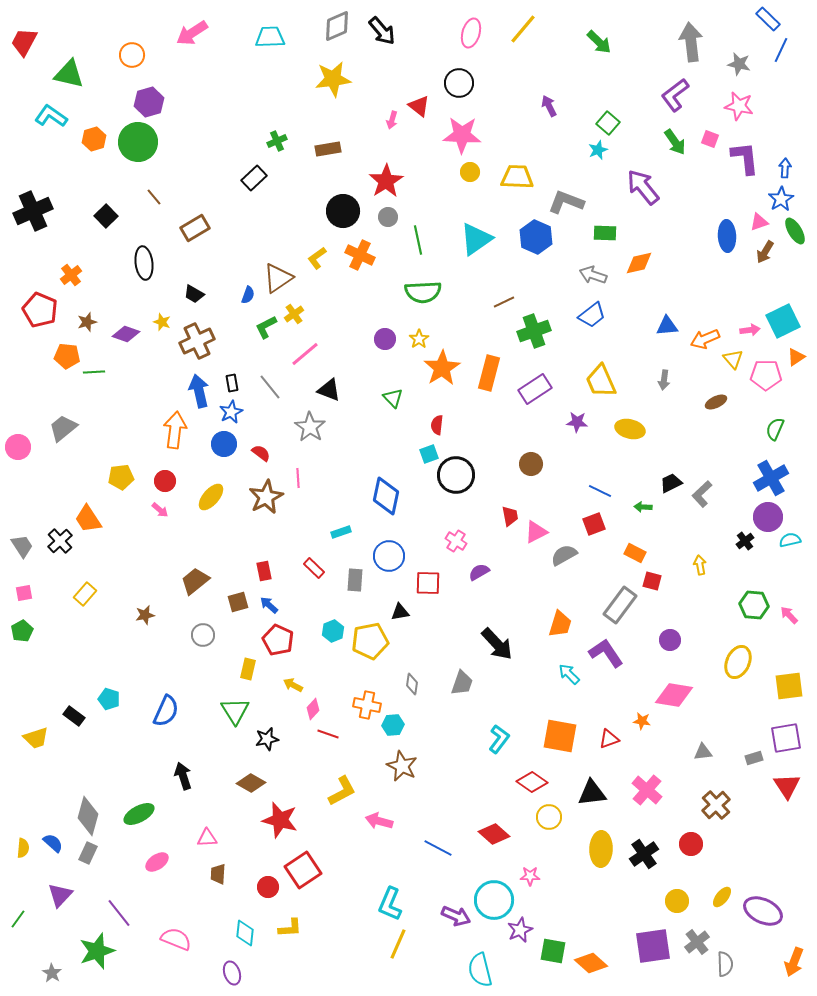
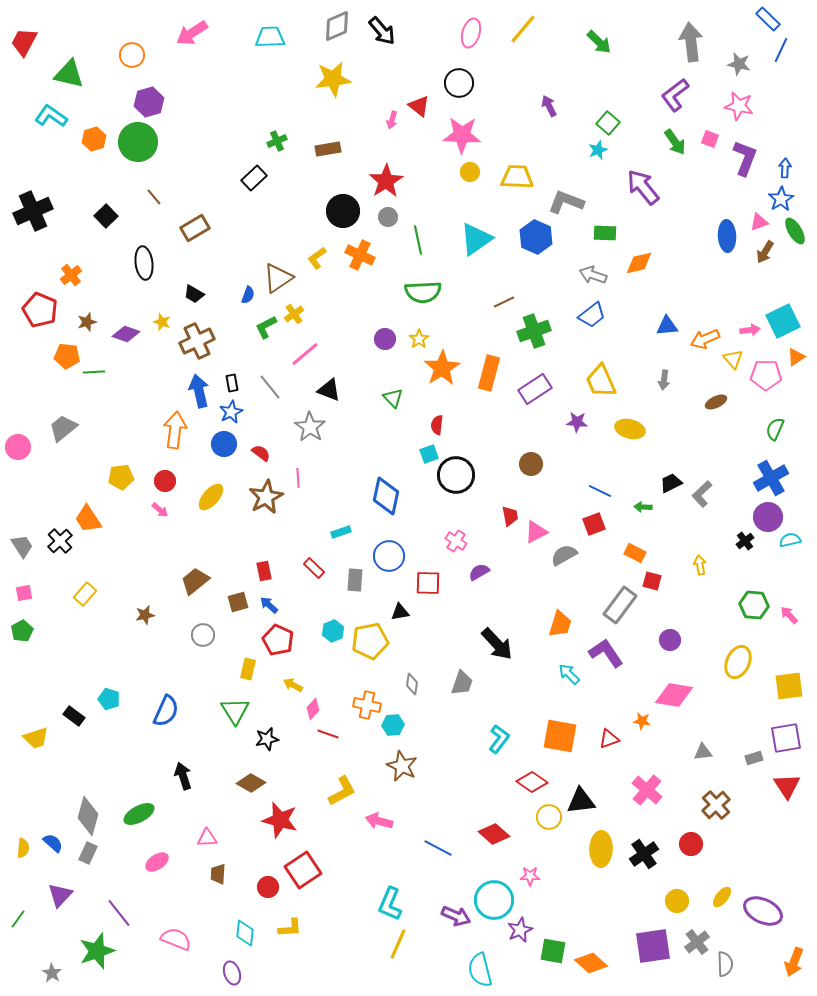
purple L-shape at (745, 158): rotated 27 degrees clockwise
black triangle at (592, 793): moved 11 px left, 8 px down
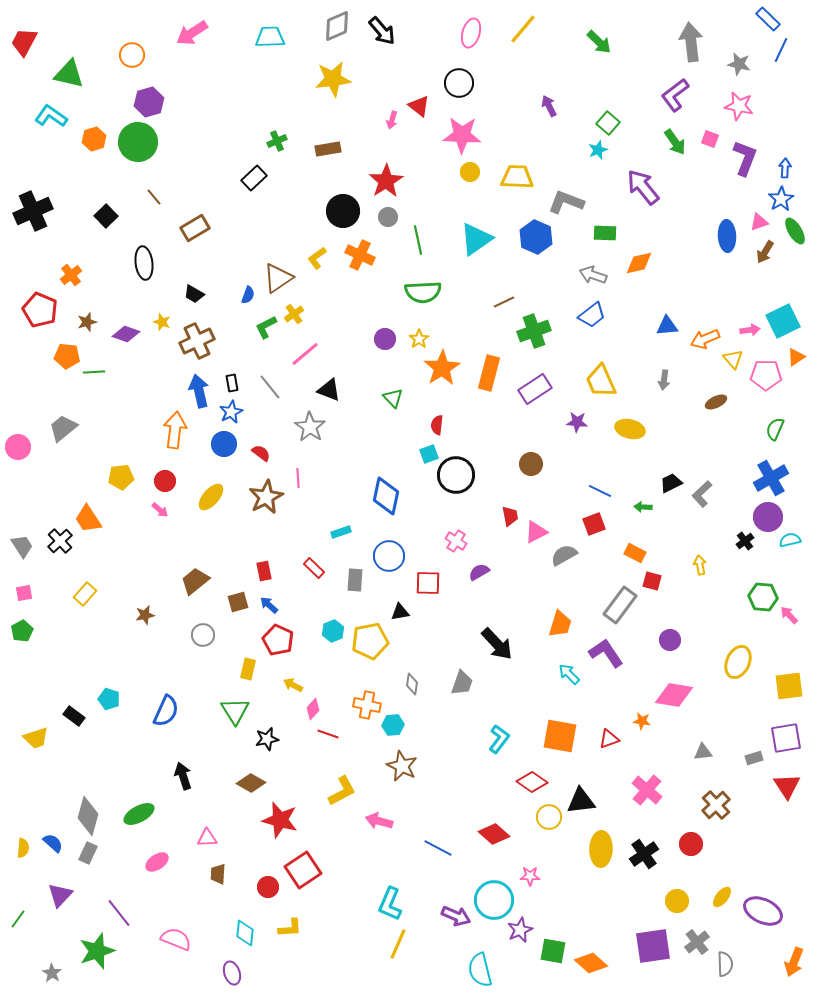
green hexagon at (754, 605): moved 9 px right, 8 px up
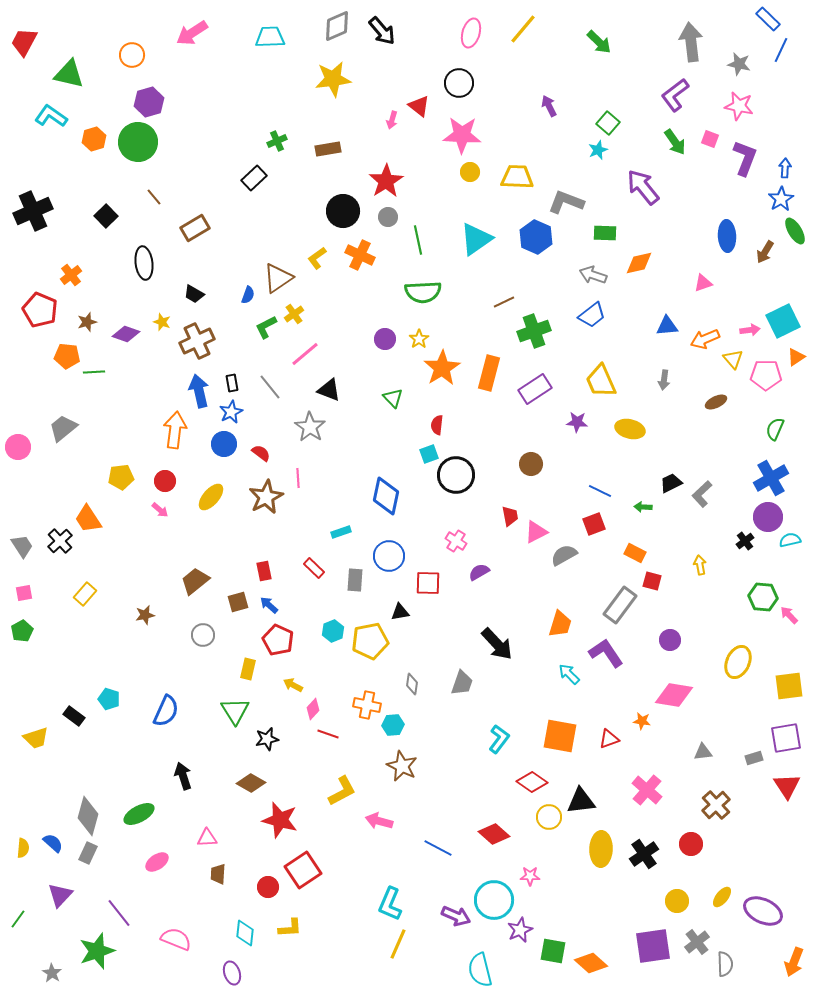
pink triangle at (759, 222): moved 56 px left, 61 px down
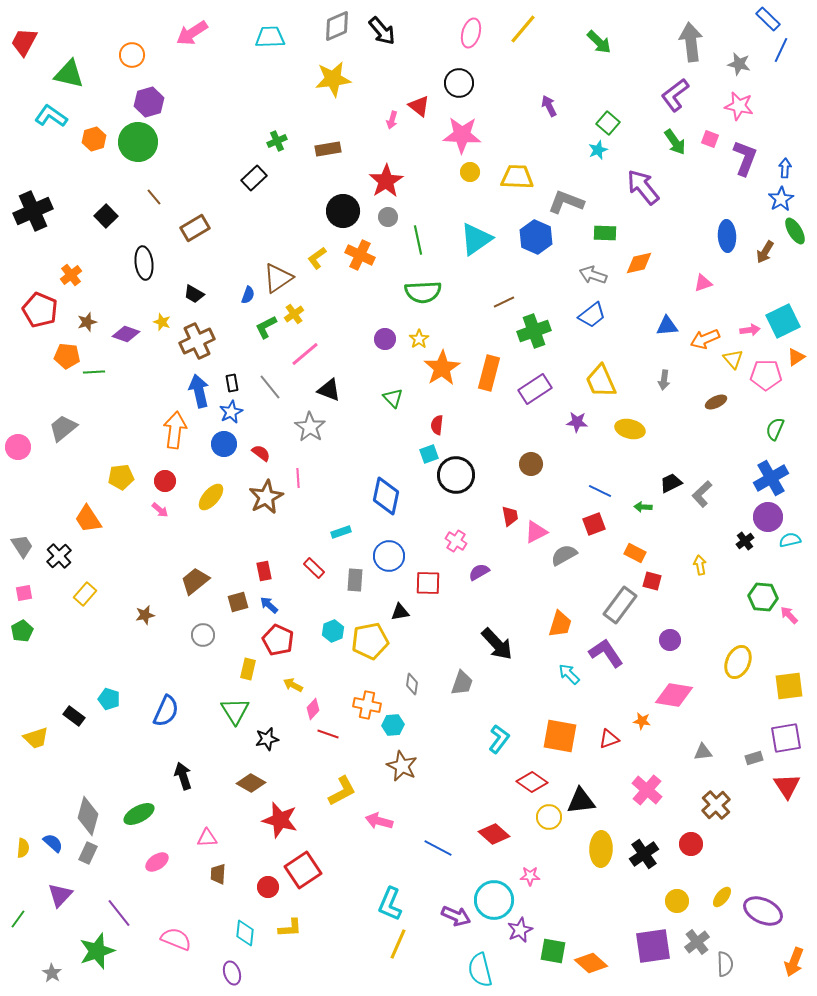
black cross at (60, 541): moved 1 px left, 15 px down
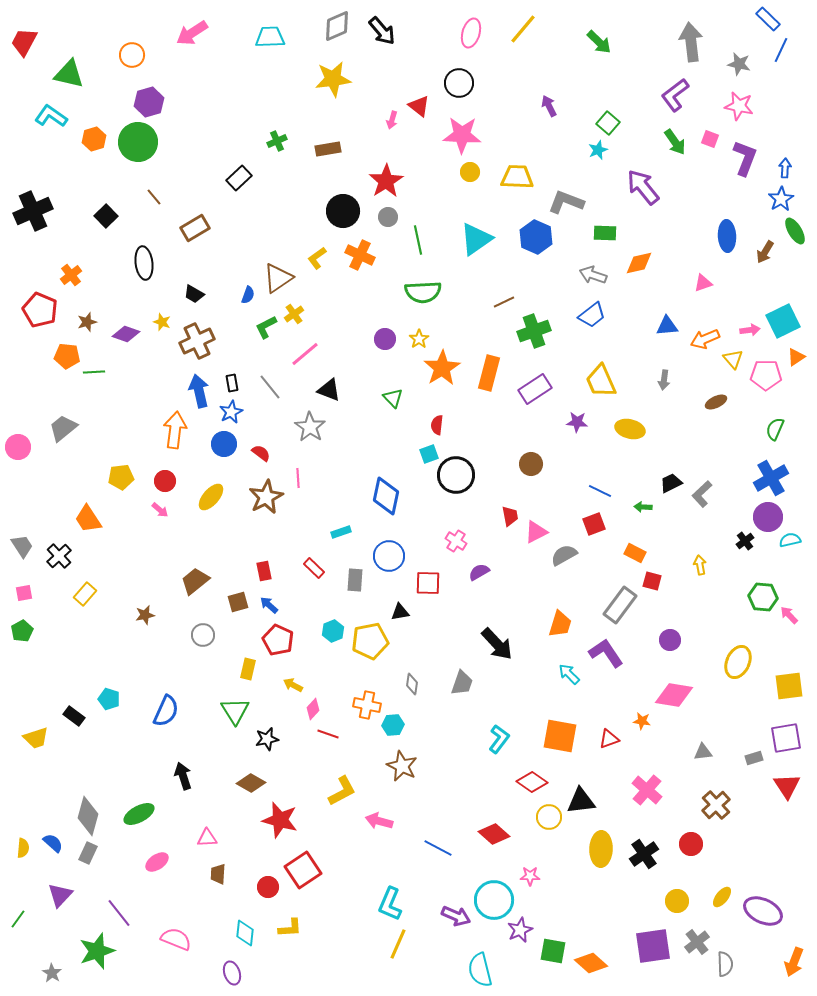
black rectangle at (254, 178): moved 15 px left
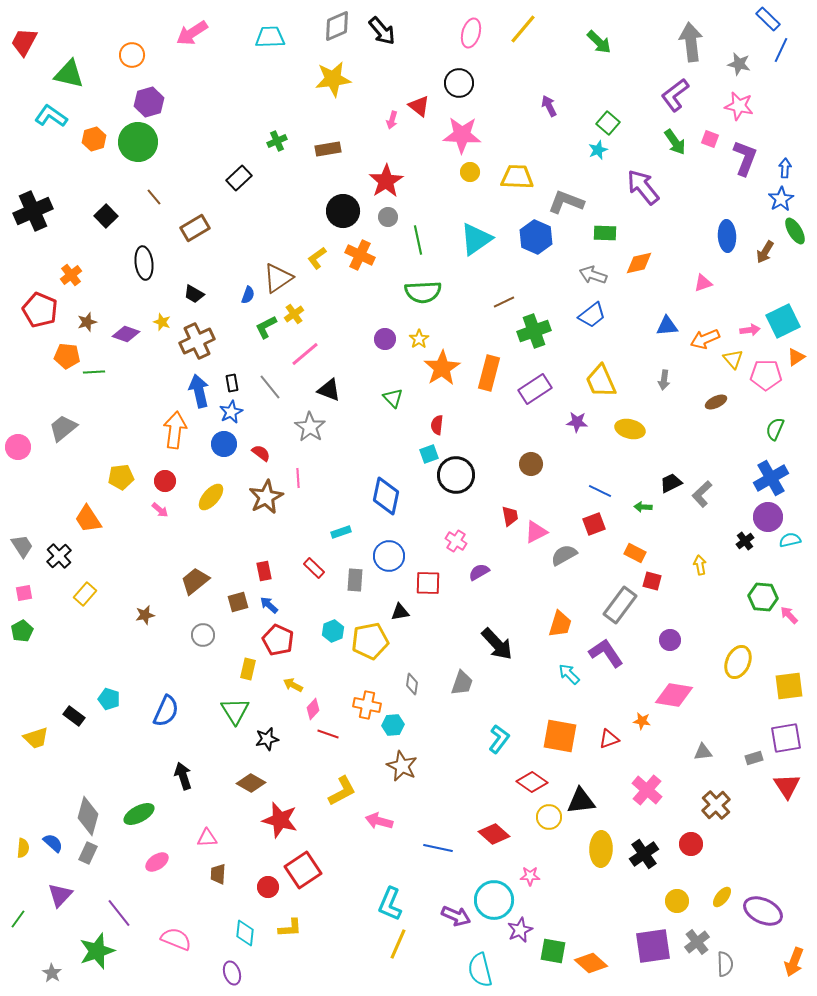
blue line at (438, 848): rotated 16 degrees counterclockwise
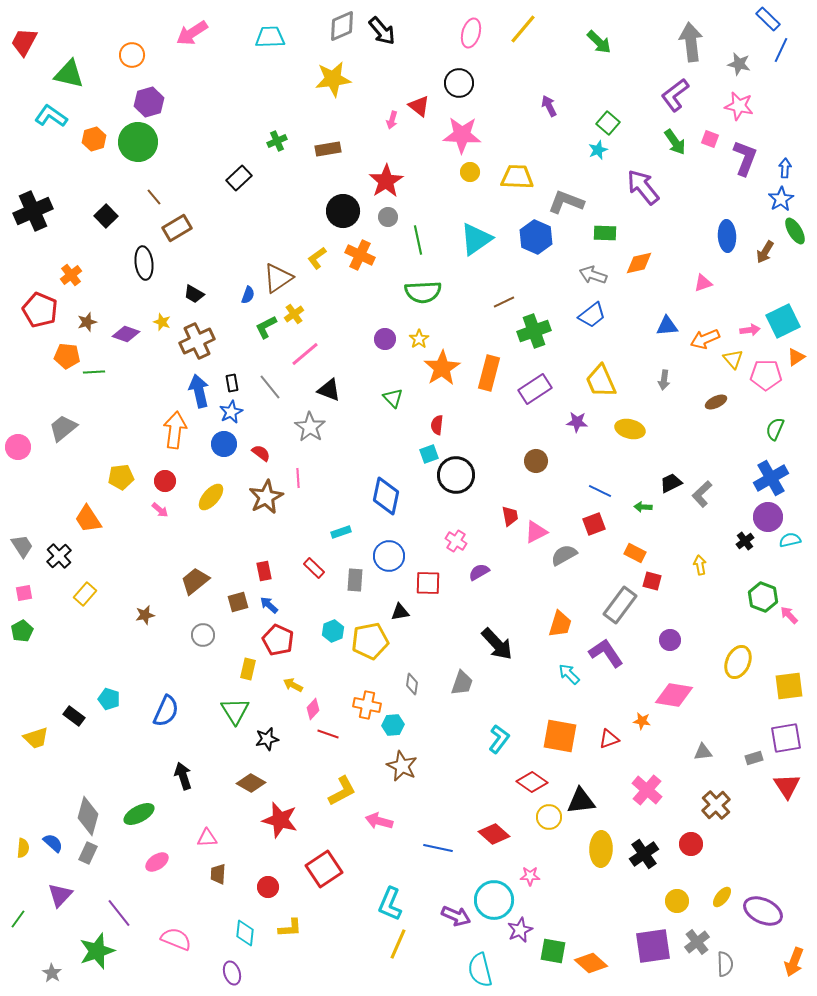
gray diamond at (337, 26): moved 5 px right
brown rectangle at (195, 228): moved 18 px left
brown circle at (531, 464): moved 5 px right, 3 px up
green hexagon at (763, 597): rotated 16 degrees clockwise
red square at (303, 870): moved 21 px right, 1 px up
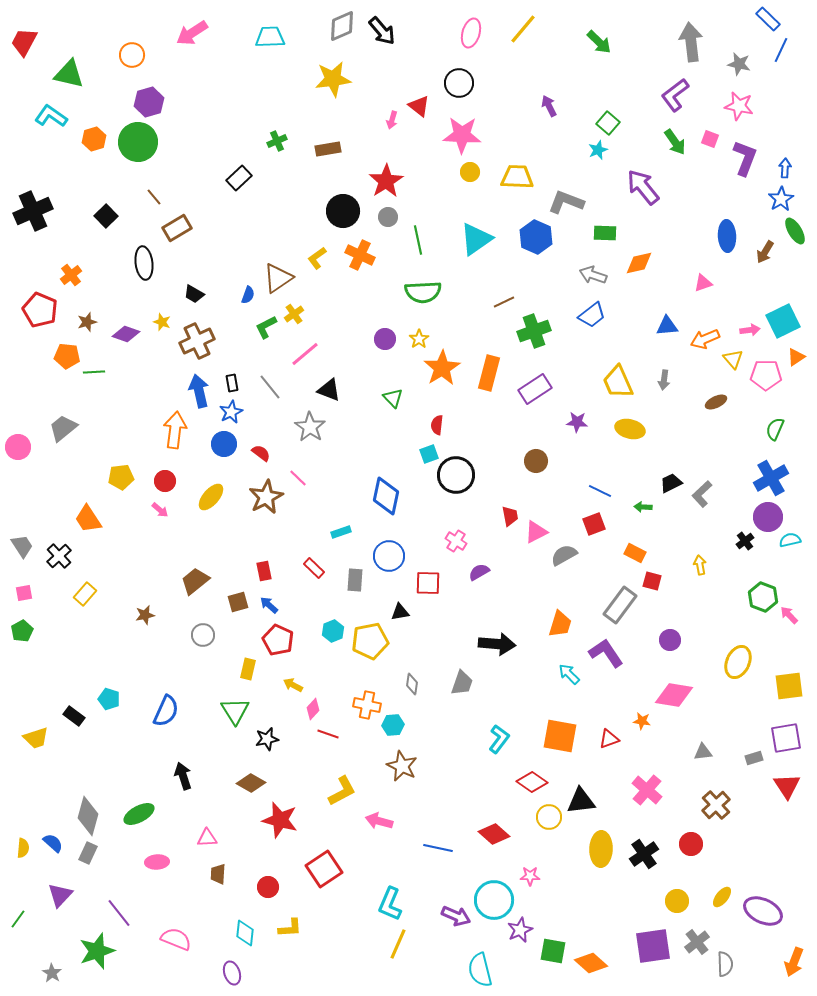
yellow trapezoid at (601, 381): moved 17 px right, 1 px down
pink line at (298, 478): rotated 42 degrees counterclockwise
black arrow at (497, 644): rotated 42 degrees counterclockwise
pink ellipse at (157, 862): rotated 30 degrees clockwise
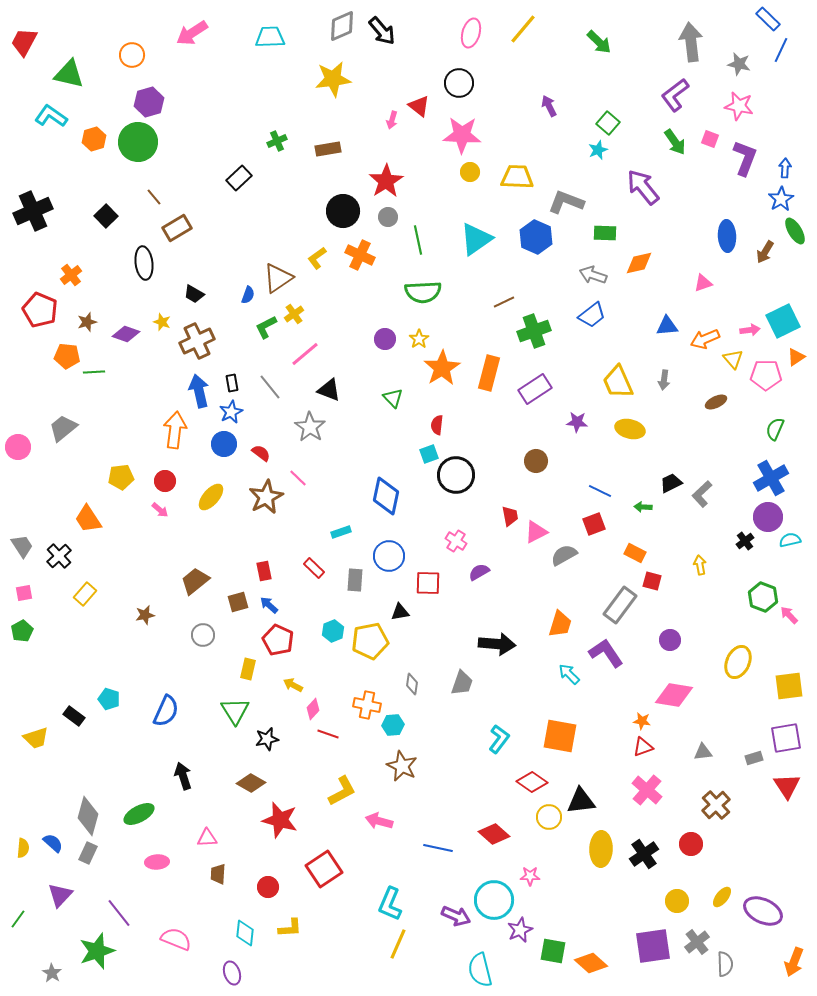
red triangle at (609, 739): moved 34 px right, 8 px down
